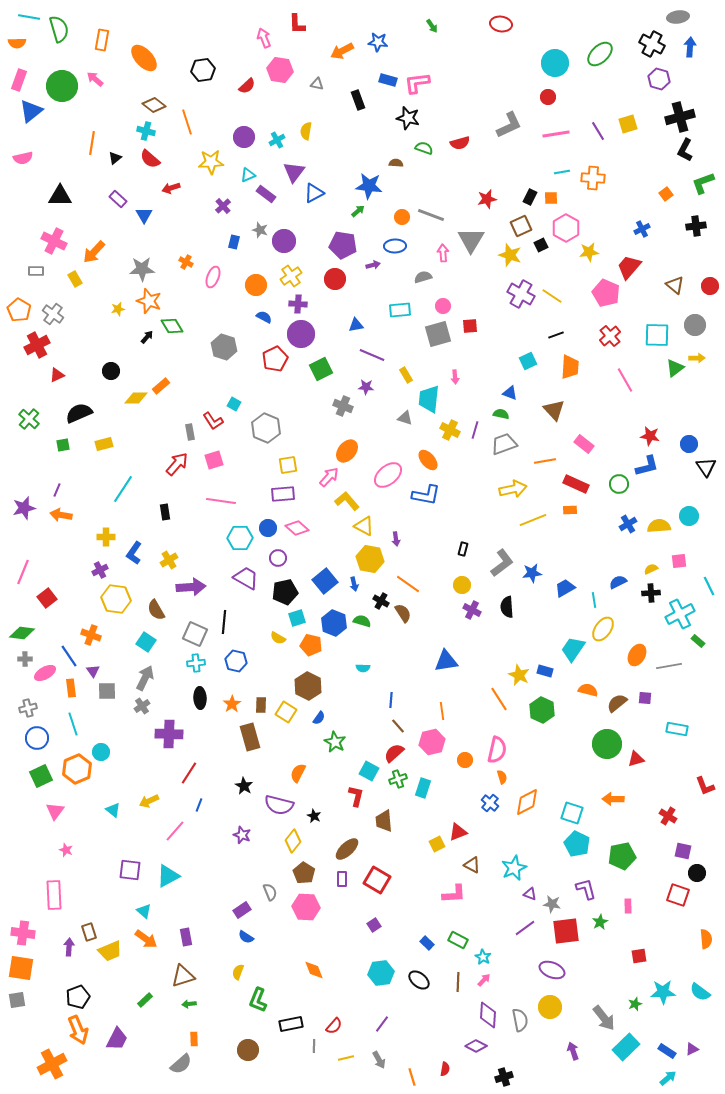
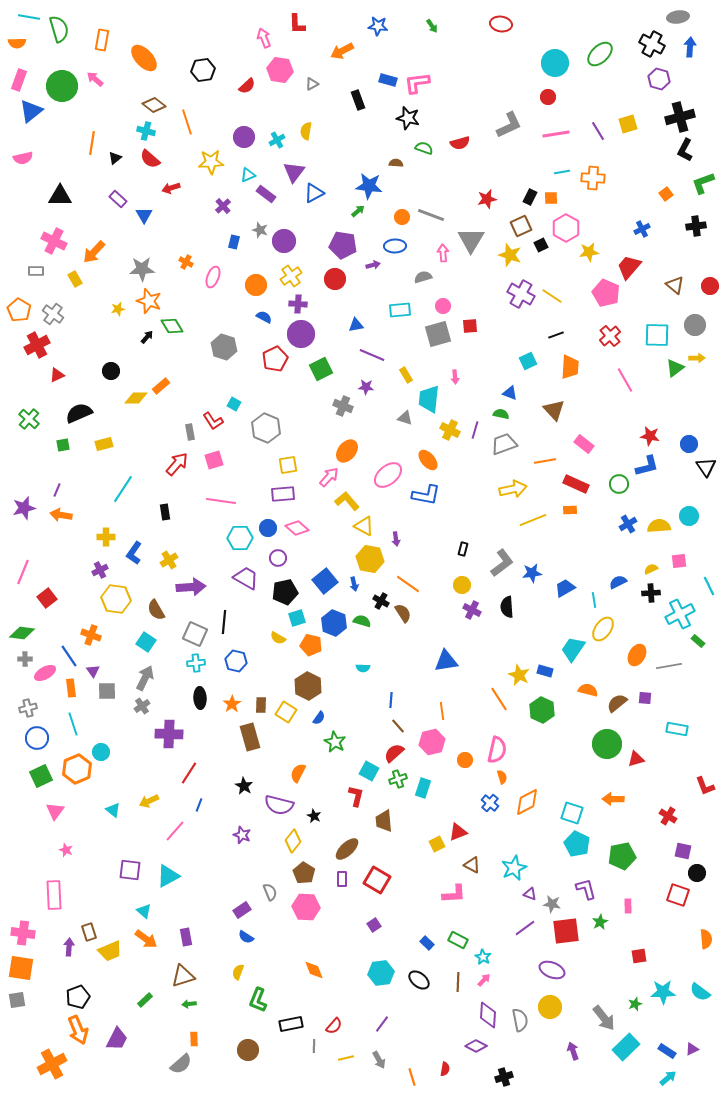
blue star at (378, 42): moved 16 px up
gray triangle at (317, 84): moved 5 px left; rotated 40 degrees counterclockwise
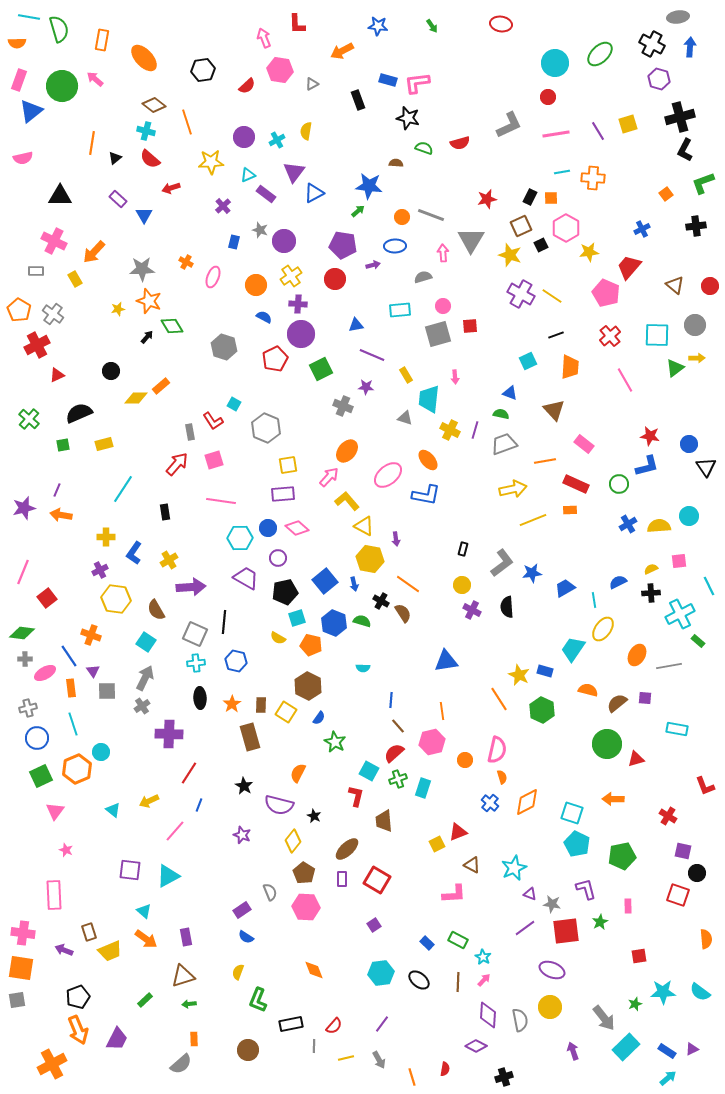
purple arrow at (69, 947): moved 5 px left, 3 px down; rotated 72 degrees counterclockwise
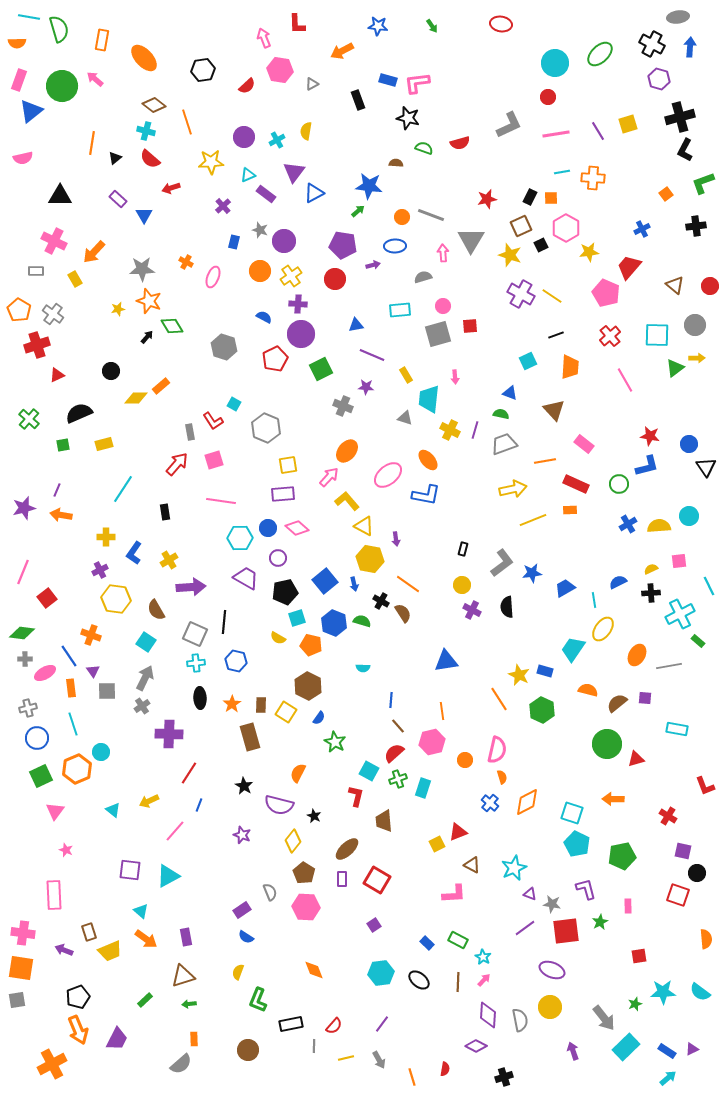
orange circle at (256, 285): moved 4 px right, 14 px up
red cross at (37, 345): rotated 10 degrees clockwise
cyan triangle at (144, 911): moved 3 px left
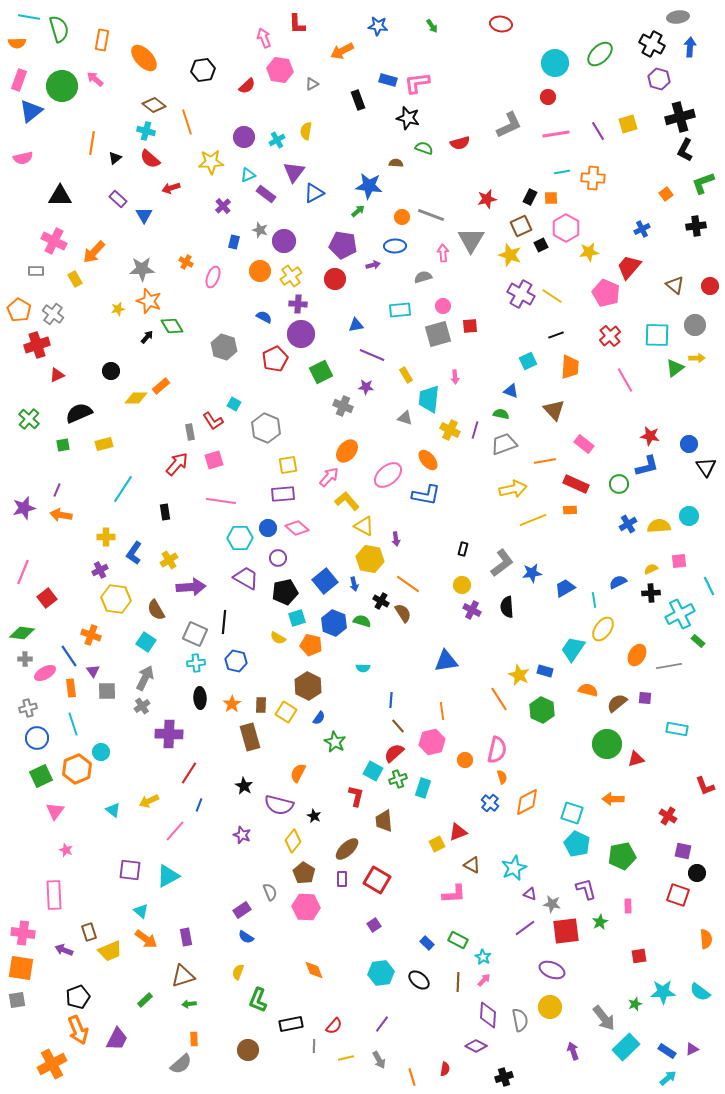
green square at (321, 369): moved 3 px down
blue triangle at (510, 393): moved 1 px right, 2 px up
cyan square at (369, 771): moved 4 px right
